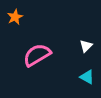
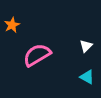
orange star: moved 3 px left, 8 px down
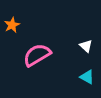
white triangle: rotated 32 degrees counterclockwise
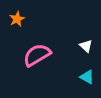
orange star: moved 5 px right, 6 px up
